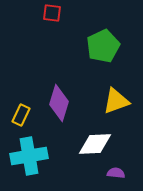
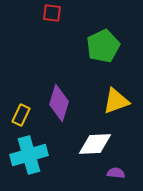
cyan cross: moved 1 px up; rotated 6 degrees counterclockwise
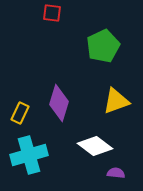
yellow rectangle: moved 1 px left, 2 px up
white diamond: moved 2 px down; rotated 40 degrees clockwise
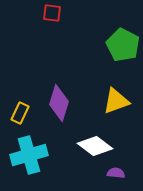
green pentagon: moved 20 px right, 1 px up; rotated 20 degrees counterclockwise
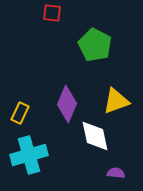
green pentagon: moved 28 px left
purple diamond: moved 8 px right, 1 px down; rotated 6 degrees clockwise
white diamond: moved 10 px up; rotated 40 degrees clockwise
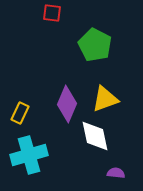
yellow triangle: moved 11 px left, 2 px up
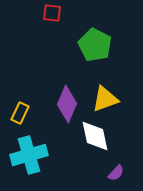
purple semicircle: rotated 126 degrees clockwise
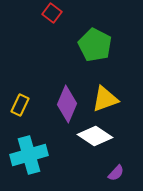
red square: rotated 30 degrees clockwise
yellow rectangle: moved 8 px up
white diamond: rotated 44 degrees counterclockwise
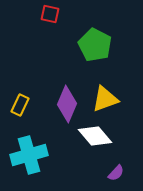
red square: moved 2 px left, 1 px down; rotated 24 degrees counterclockwise
white diamond: rotated 16 degrees clockwise
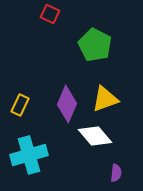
red square: rotated 12 degrees clockwise
purple semicircle: rotated 36 degrees counterclockwise
